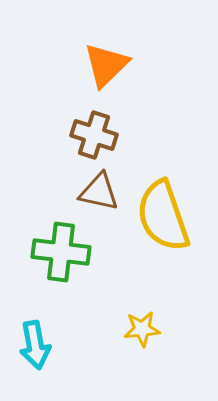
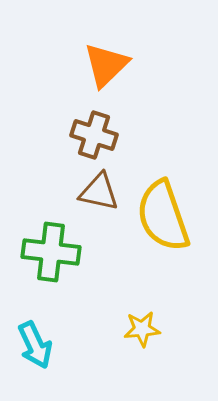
green cross: moved 10 px left
cyan arrow: rotated 15 degrees counterclockwise
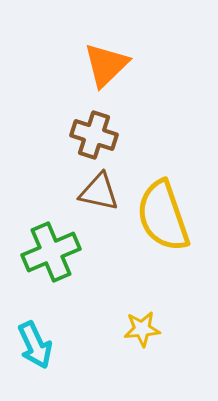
green cross: rotated 30 degrees counterclockwise
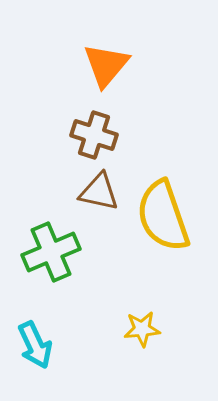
orange triangle: rotated 6 degrees counterclockwise
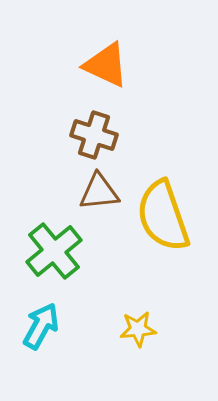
orange triangle: rotated 45 degrees counterclockwise
brown triangle: rotated 18 degrees counterclockwise
green cross: moved 3 px right, 1 px up; rotated 16 degrees counterclockwise
yellow star: moved 4 px left
cyan arrow: moved 6 px right, 19 px up; rotated 126 degrees counterclockwise
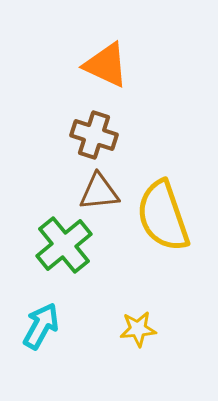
green cross: moved 10 px right, 6 px up
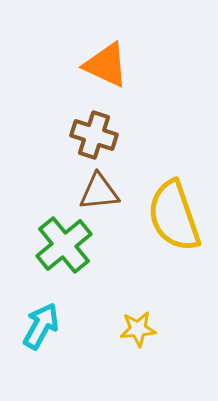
yellow semicircle: moved 11 px right
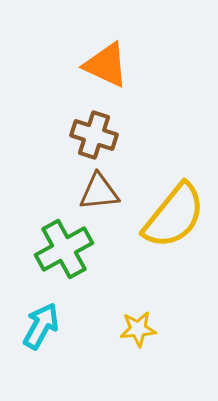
yellow semicircle: rotated 122 degrees counterclockwise
green cross: moved 4 px down; rotated 10 degrees clockwise
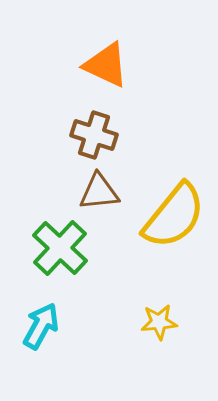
green cross: moved 4 px left, 1 px up; rotated 18 degrees counterclockwise
yellow star: moved 21 px right, 7 px up
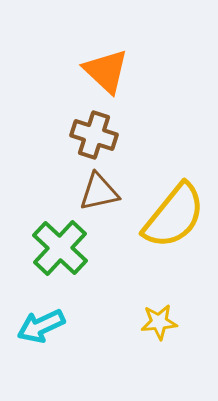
orange triangle: moved 6 px down; rotated 18 degrees clockwise
brown triangle: rotated 6 degrees counterclockwise
cyan arrow: rotated 144 degrees counterclockwise
